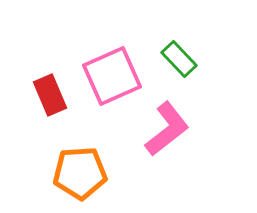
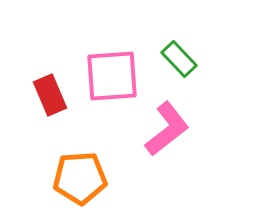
pink square: rotated 20 degrees clockwise
orange pentagon: moved 5 px down
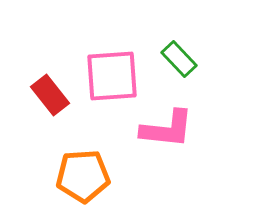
red rectangle: rotated 15 degrees counterclockwise
pink L-shape: rotated 44 degrees clockwise
orange pentagon: moved 3 px right, 2 px up
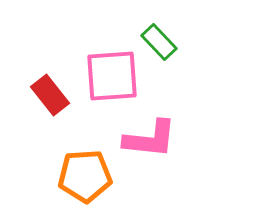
green rectangle: moved 20 px left, 17 px up
pink L-shape: moved 17 px left, 10 px down
orange pentagon: moved 2 px right
